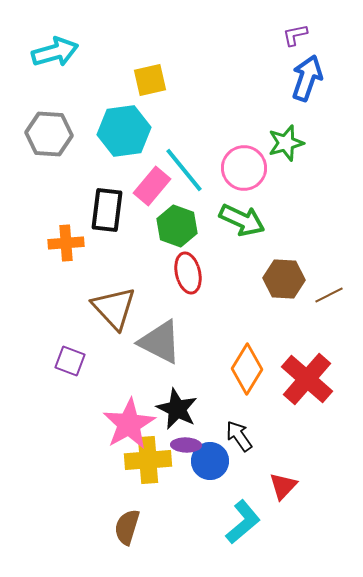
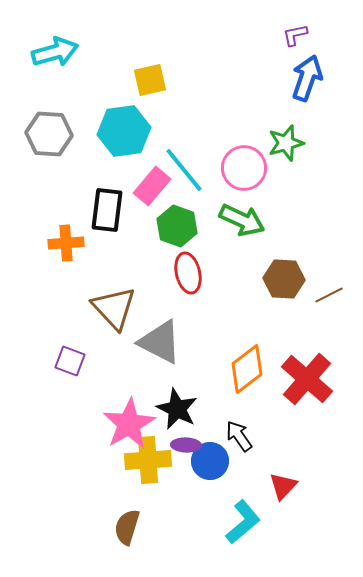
orange diamond: rotated 21 degrees clockwise
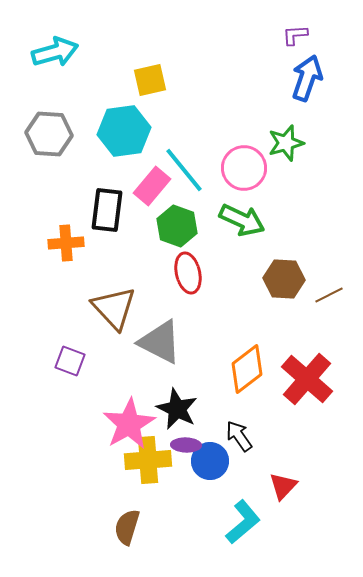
purple L-shape: rotated 8 degrees clockwise
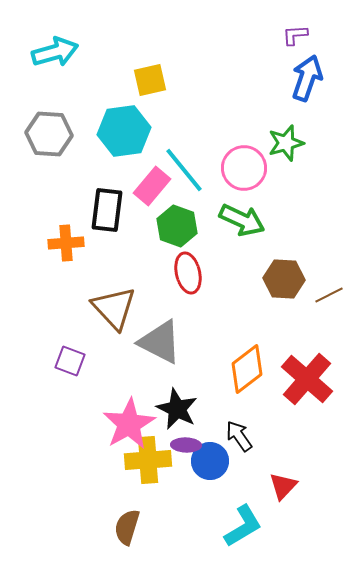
cyan L-shape: moved 4 px down; rotated 9 degrees clockwise
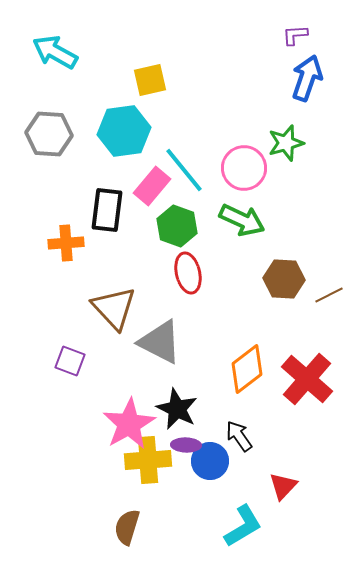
cyan arrow: rotated 135 degrees counterclockwise
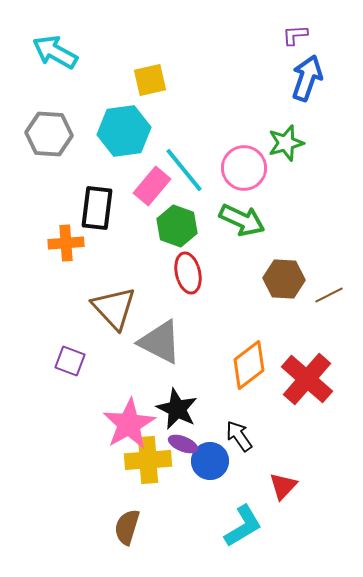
black rectangle: moved 10 px left, 2 px up
orange diamond: moved 2 px right, 4 px up
purple ellipse: moved 3 px left, 1 px up; rotated 20 degrees clockwise
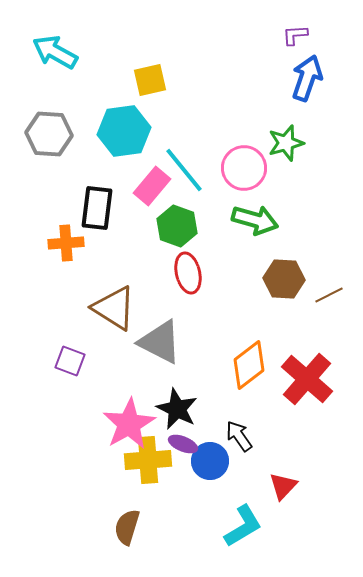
green arrow: moved 13 px right; rotated 9 degrees counterclockwise
brown triangle: rotated 15 degrees counterclockwise
